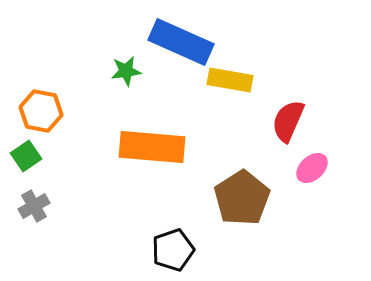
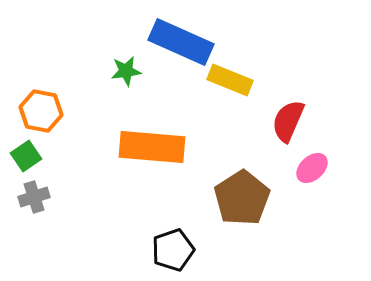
yellow rectangle: rotated 12 degrees clockwise
gray cross: moved 9 px up; rotated 12 degrees clockwise
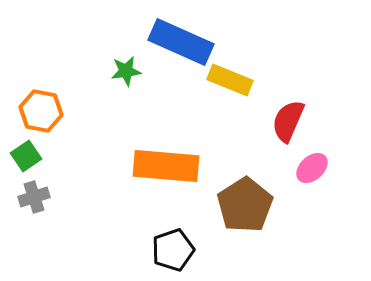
orange rectangle: moved 14 px right, 19 px down
brown pentagon: moved 3 px right, 7 px down
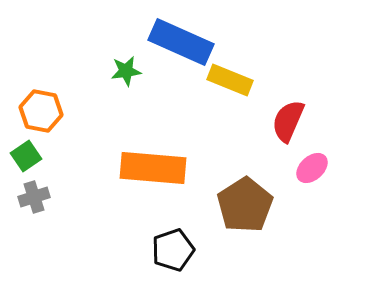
orange rectangle: moved 13 px left, 2 px down
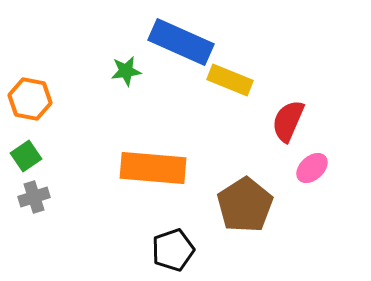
orange hexagon: moved 11 px left, 12 px up
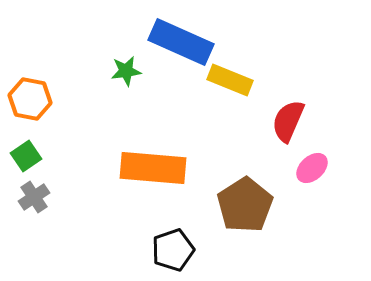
gray cross: rotated 16 degrees counterclockwise
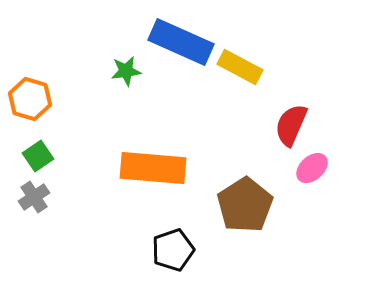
yellow rectangle: moved 10 px right, 13 px up; rotated 6 degrees clockwise
orange hexagon: rotated 6 degrees clockwise
red semicircle: moved 3 px right, 4 px down
green square: moved 12 px right
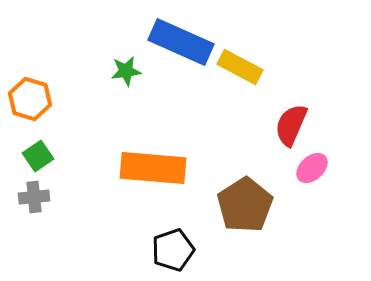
gray cross: rotated 28 degrees clockwise
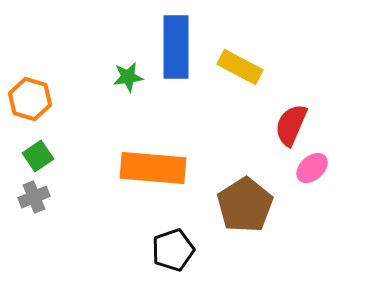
blue rectangle: moved 5 px left, 5 px down; rotated 66 degrees clockwise
green star: moved 2 px right, 6 px down
gray cross: rotated 16 degrees counterclockwise
